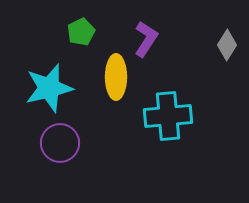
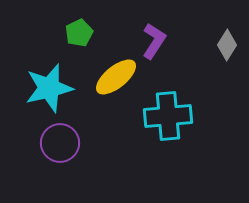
green pentagon: moved 2 px left, 1 px down
purple L-shape: moved 8 px right, 2 px down
yellow ellipse: rotated 51 degrees clockwise
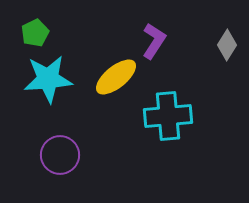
green pentagon: moved 44 px left
cyan star: moved 1 px left, 9 px up; rotated 9 degrees clockwise
purple circle: moved 12 px down
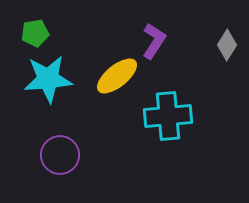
green pentagon: rotated 16 degrees clockwise
yellow ellipse: moved 1 px right, 1 px up
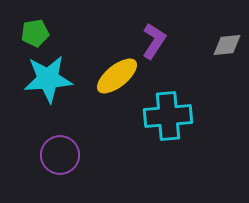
gray diamond: rotated 52 degrees clockwise
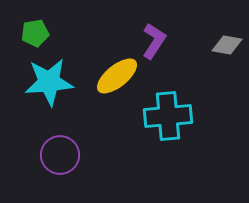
gray diamond: rotated 16 degrees clockwise
cyan star: moved 1 px right, 3 px down
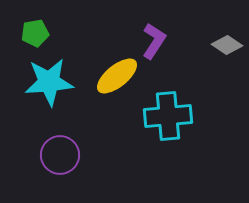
gray diamond: rotated 24 degrees clockwise
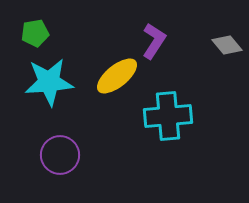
gray diamond: rotated 16 degrees clockwise
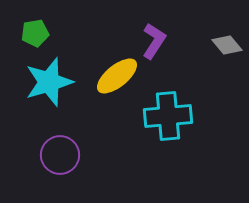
cyan star: rotated 12 degrees counterclockwise
